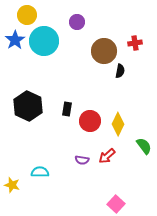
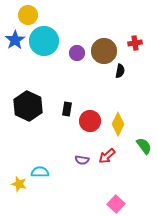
yellow circle: moved 1 px right
purple circle: moved 31 px down
yellow star: moved 7 px right, 1 px up
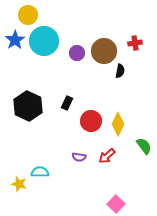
black rectangle: moved 6 px up; rotated 16 degrees clockwise
red circle: moved 1 px right
purple semicircle: moved 3 px left, 3 px up
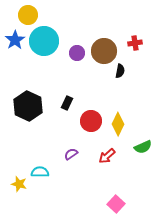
green semicircle: moved 1 px left, 1 px down; rotated 102 degrees clockwise
purple semicircle: moved 8 px left, 3 px up; rotated 136 degrees clockwise
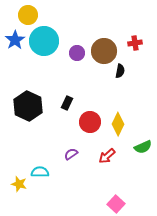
red circle: moved 1 px left, 1 px down
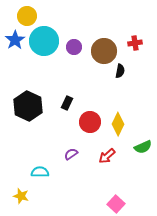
yellow circle: moved 1 px left, 1 px down
purple circle: moved 3 px left, 6 px up
yellow star: moved 2 px right, 12 px down
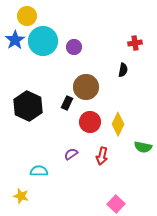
cyan circle: moved 1 px left
brown circle: moved 18 px left, 36 px down
black semicircle: moved 3 px right, 1 px up
green semicircle: rotated 36 degrees clockwise
red arrow: moved 5 px left; rotated 36 degrees counterclockwise
cyan semicircle: moved 1 px left, 1 px up
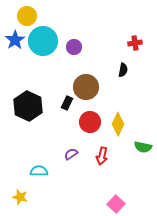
yellow star: moved 1 px left, 1 px down
